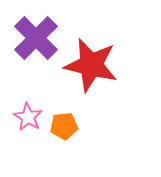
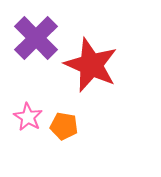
red star: rotated 10 degrees clockwise
orange pentagon: rotated 16 degrees clockwise
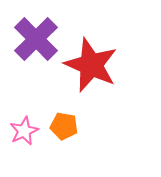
purple cross: moved 1 px down
pink star: moved 4 px left, 14 px down; rotated 16 degrees clockwise
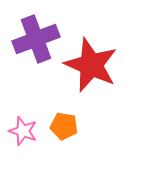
purple cross: rotated 24 degrees clockwise
pink star: moved 1 px left; rotated 28 degrees counterclockwise
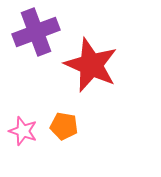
purple cross: moved 7 px up
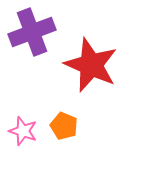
purple cross: moved 4 px left
orange pentagon: rotated 12 degrees clockwise
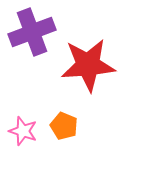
red star: moved 3 px left; rotated 28 degrees counterclockwise
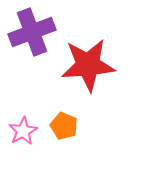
pink star: rotated 24 degrees clockwise
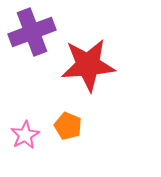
orange pentagon: moved 4 px right
pink star: moved 2 px right, 4 px down
